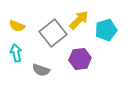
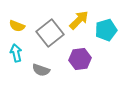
gray square: moved 3 px left
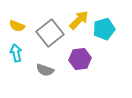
cyan pentagon: moved 2 px left, 1 px up
gray semicircle: moved 4 px right
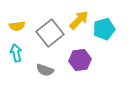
yellow semicircle: rotated 28 degrees counterclockwise
purple hexagon: moved 1 px down
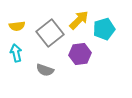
purple hexagon: moved 6 px up
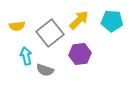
cyan pentagon: moved 8 px right, 8 px up; rotated 20 degrees clockwise
cyan arrow: moved 10 px right, 3 px down
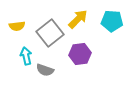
yellow arrow: moved 1 px left, 1 px up
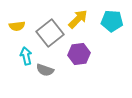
purple hexagon: moved 1 px left
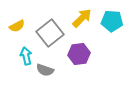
yellow arrow: moved 4 px right, 1 px up
yellow semicircle: rotated 21 degrees counterclockwise
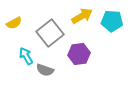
yellow arrow: moved 2 px up; rotated 15 degrees clockwise
yellow semicircle: moved 3 px left, 3 px up
cyan arrow: rotated 18 degrees counterclockwise
